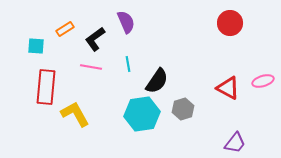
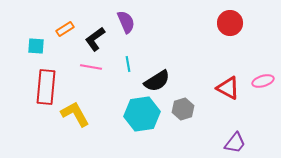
black semicircle: rotated 24 degrees clockwise
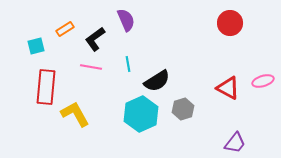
purple semicircle: moved 2 px up
cyan square: rotated 18 degrees counterclockwise
cyan hexagon: moved 1 px left; rotated 16 degrees counterclockwise
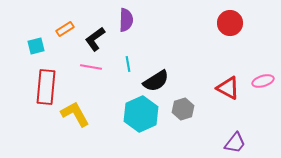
purple semicircle: rotated 25 degrees clockwise
black semicircle: moved 1 px left
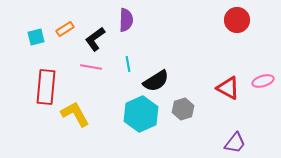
red circle: moved 7 px right, 3 px up
cyan square: moved 9 px up
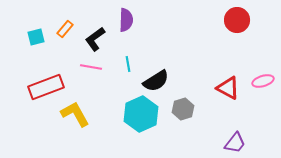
orange rectangle: rotated 18 degrees counterclockwise
red rectangle: rotated 64 degrees clockwise
